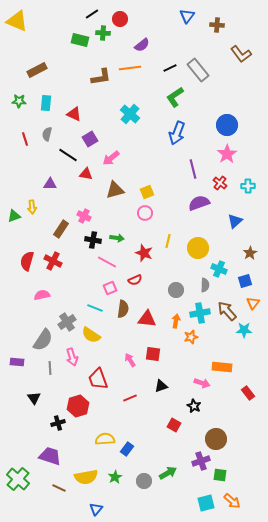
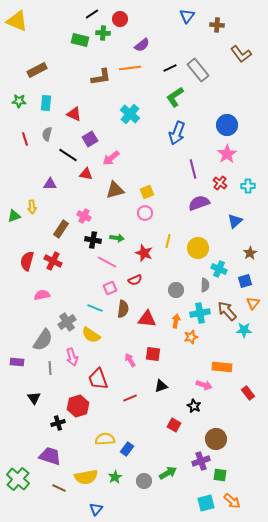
pink arrow at (202, 383): moved 2 px right, 2 px down
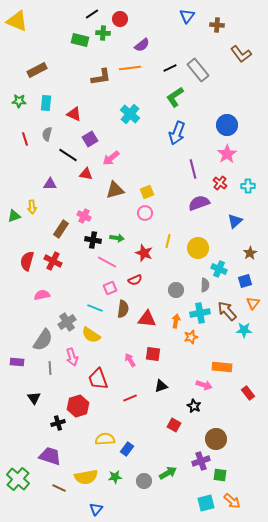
green star at (115, 477): rotated 24 degrees clockwise
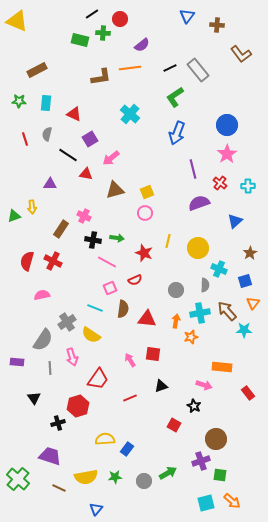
red trapezoid at (98, 379): rotated 125 degrees counterclockwise
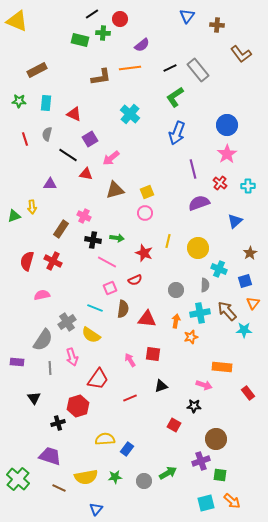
black star at (194, 406): rotated 24 degrees counterclockwise
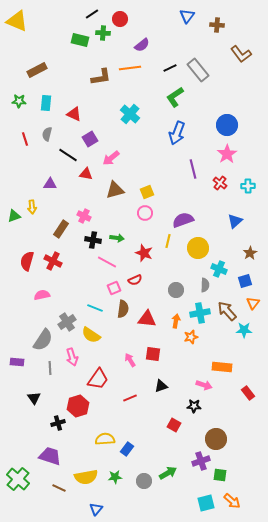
purple semicircle at (199, 203): moved 16 px left, 17 px down
pink square at (110, 288): moved 4 px right
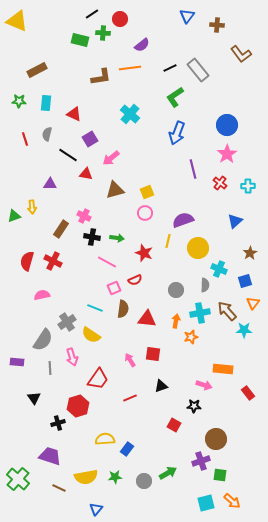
black cross at (93, 240): moved 1 px left, 3 px up
orange rectangle at (222, 367): moved 1 px right, 2 px down
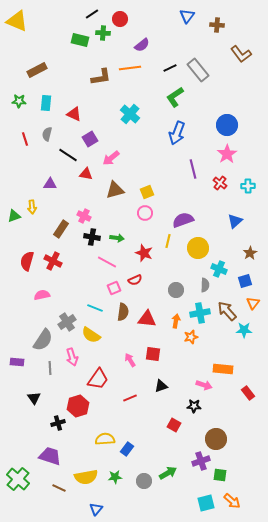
brown semicircle at (123, 309): moved 3 px down
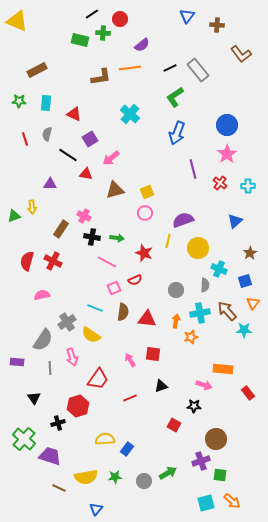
green cross at (18, 479): moved 6 px right, 40 px up
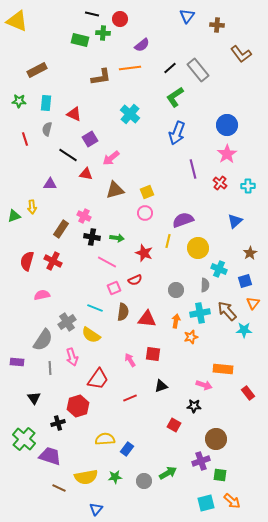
black line at (92, 14): rotated 48 degrees clockwise
black line at (170, 68): rotated 16 degrees counterclockwise
gray semicircle at (47, 134): moved 5 px up
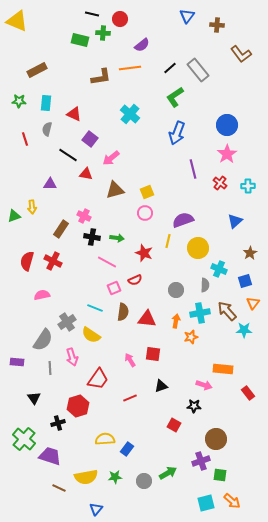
purple square at (90, 139): rotated 21 degrees counterclockwise
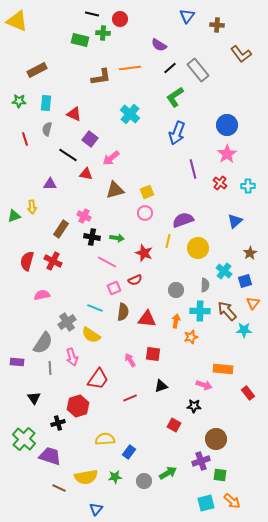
purple semicircle at (142, 45): moved 17 px right; rotated 70 degrees clockwise
cyan cross at (219, 269): moved 5 px right, 2 px down; rotated 14 degrees clockwise
cyan cross at (200, 313): moved 2 px up; rotated 12 degrees clockwise
gray semicircle at (43, 340): moved 3 px down
blue rectangle at (127, 449): moved 2 px right, 3 px down
